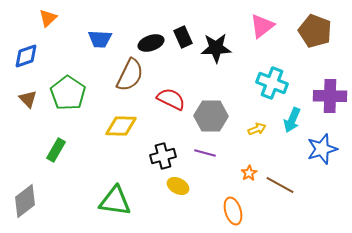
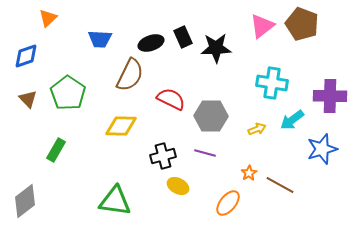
brown pentagon: moved 13 px left, 7 px up
cyan cross: rotated 12 degrees counterclockwise
cyan arrow: rotated 30 degrees clockwise
orange ellipse: moved 5 px left, 8 px up; rotated 56 degrees clockwise
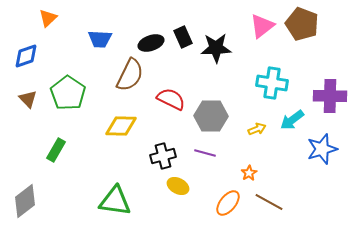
brown line: moved 11 px left, 17 px down
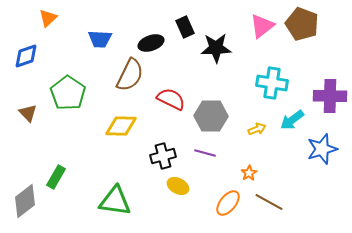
black rectangle: moved 2 px right, 10 px up
brown triangle: moved 14 px down
green rectangle: moved 27 px down
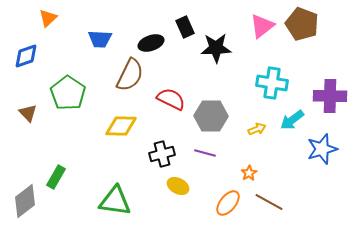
black cross: moved 1 px left, 2 px up
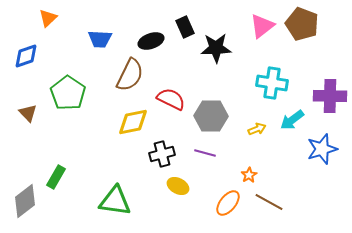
black ellipse: moved 2 px up
yellow diamond: moved 12 px right, 4 px up; rotated 12 degrees counterclockwise
orange star: moved 2 px down
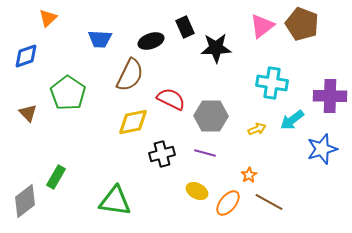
yellow ellipse: moved 19 px right, 5 px down
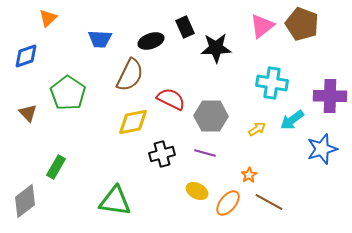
yellow arrow: rotated 12 degrees counterclockwise
green rectangle: moved 10 px up
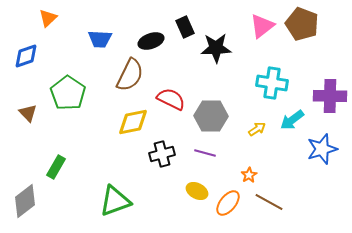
green triangle: rotated 28 degrees counterclockwise
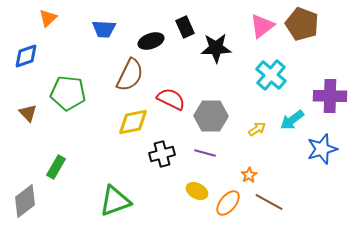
blue trapezoid: moved 4 px right, 10 px up
cyan cross: moved 1 px left, 8 px up; rotated 32 degrees clockwise
green pentagon: rotated 28 degrees counterclockwise
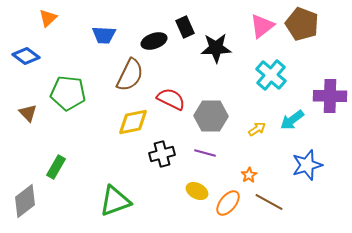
blue trapezoid: moved 6 px down
black ellipse: moved 3 px right
blue diamond: rotated 56 degrees clockwise
blue star: moved 15 px left, 16 px down
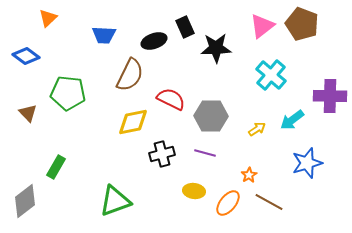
blue star: moved 2 px up
yellow ellipse: moved 3 px left; rotated 20 degrees counterclockwise
